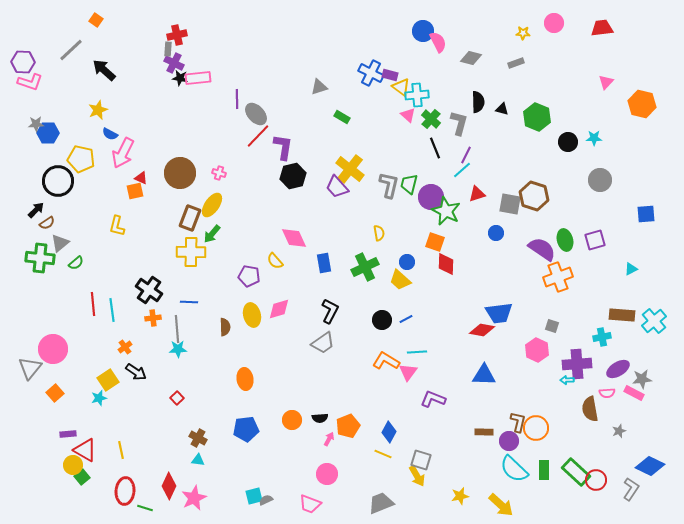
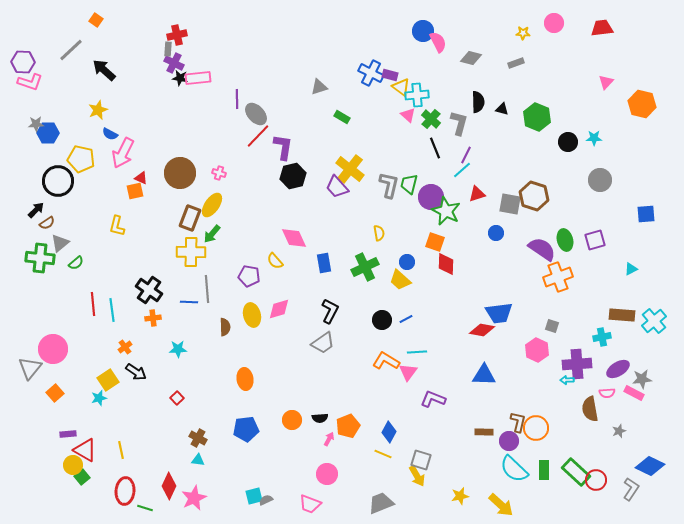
gray line at (177, 329): moved 30 px right, 40 px up
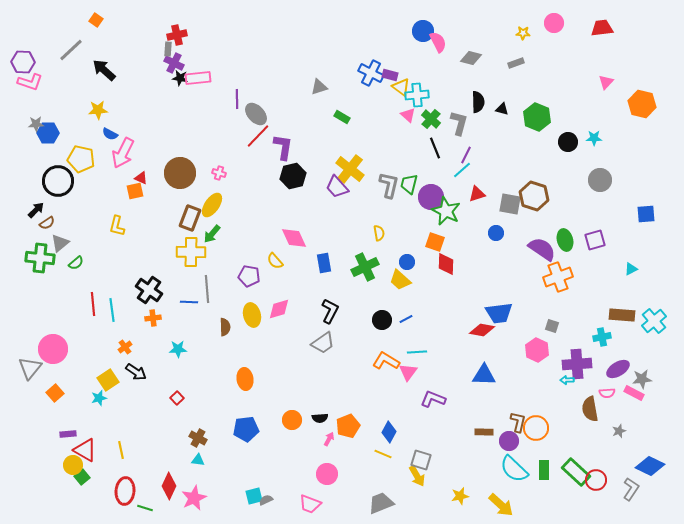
yellow star at (98, 110): rotated 18 degrees clockwise
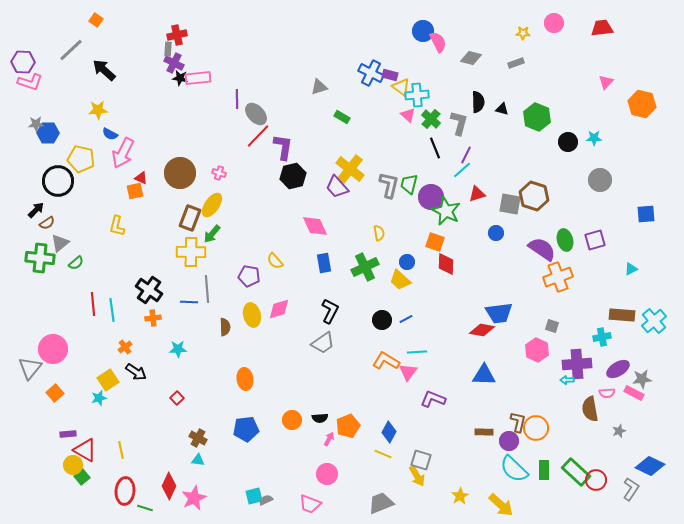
pink diamond at (294, 238): moved 21 px right, 12 px up
yellow star at (460, 496): rotated 18 degrees counterclockwise
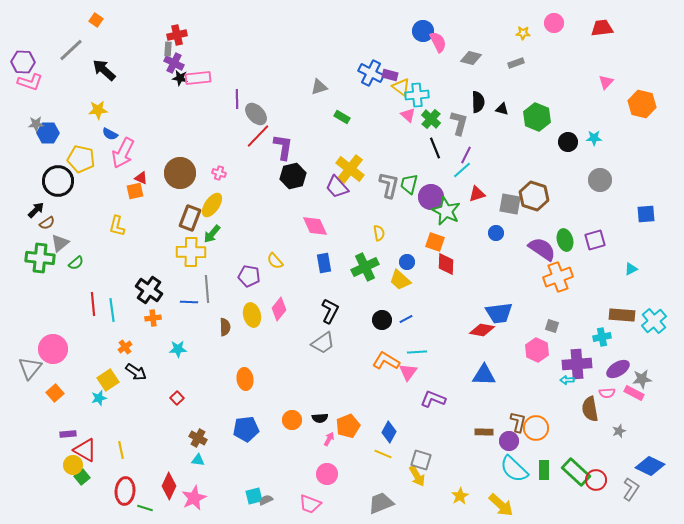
pink diamond at (279, 309): rotated 35 degrees counterclockwise
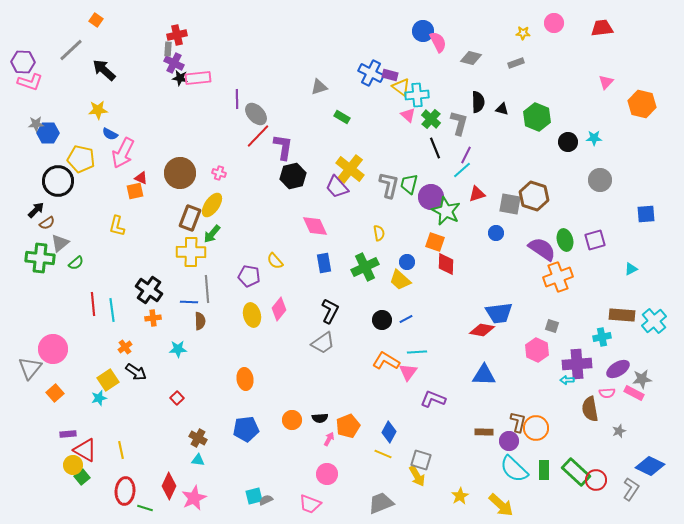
brown semicircle at (225, 327): moved 25 px left, 6 px up
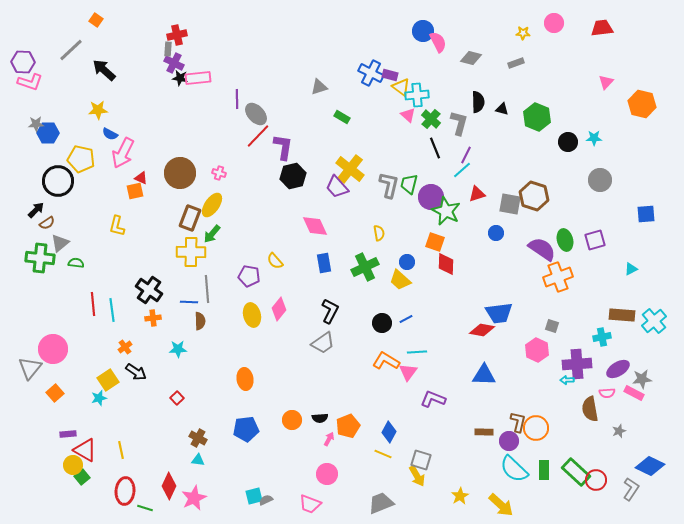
green semicircle at (76, 263): rotated 133 degrees counterclockwise
black circle at (382, 320): moved 3 px down
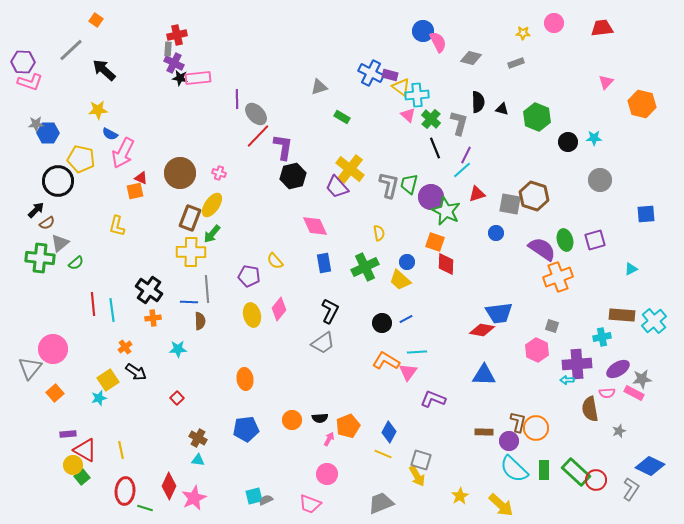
green semicircle at (76, 263): rotated 133 degrees clockwise
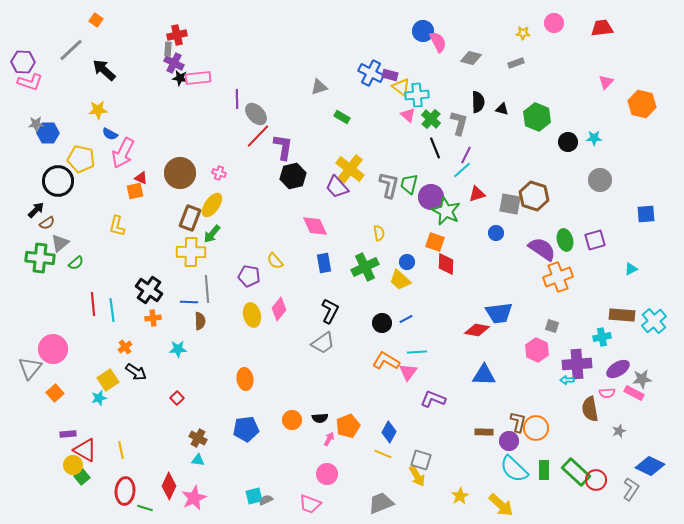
red diamond at (482, 330): moved 5 px left
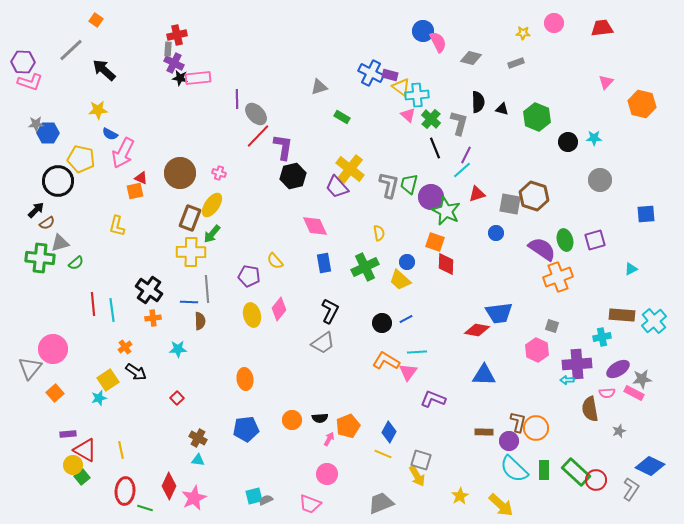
gray triangle at (60, 243): rotated 24 degrees clockwise
